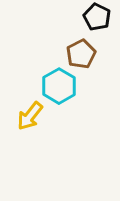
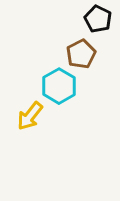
black pentagon: moved 1 px right, 2 px down
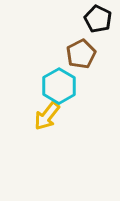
yellow arrow: moved 17 px right
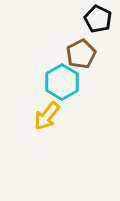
cyan hexagon: moved 3 px right, 4 px up
